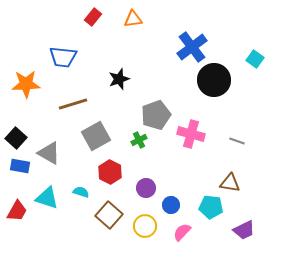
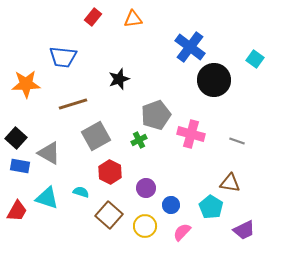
blue cross: moved 2 px left; rotated 16 degrees counterclockwise
cyan pentagon: rotated 25 degrees clockwise
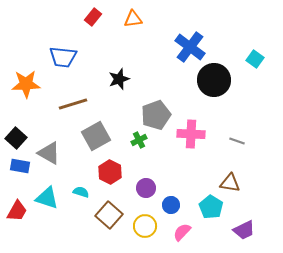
pink cross: rotated 12 degrees counterclockwise
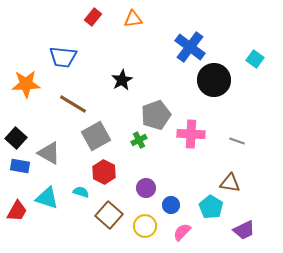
black star: moved 3 px right, 1 px down; rotated 10 degrees counterclockwise
brown line: rotated 48 degrees clockwise
red hexagon: moved 6 px left
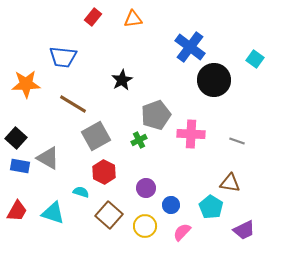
gray triangle: moved 1 px left, 5 px down
cyan triangle: moved 6 px right, 15 px down
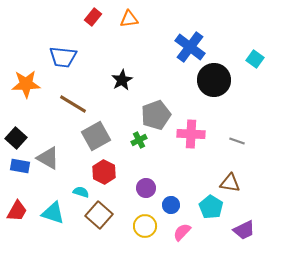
orange triangle: moved 4 px left
brown square: moved 10 px left
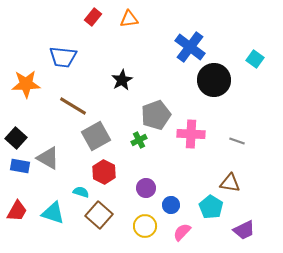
brown line: moved 2 px down
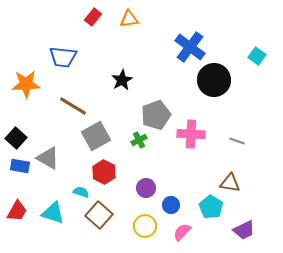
cyan square: moved 2 px right, 3 px up
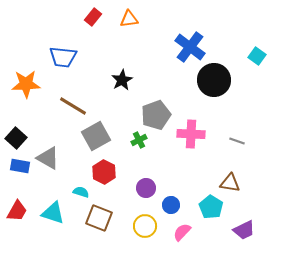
brown square: moved 3 px down; rotated 20 degrees counterclockwise
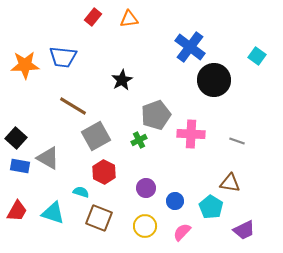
orange star: moved 1 px left, 19 px up
blue circle: moved 4 px right, 4 px up
